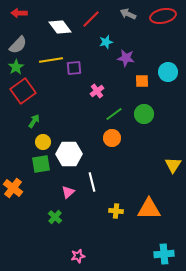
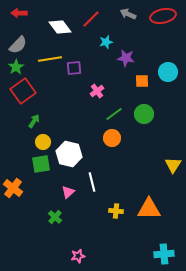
yellow line: moved 1 px left, 1 px up
white hexagon: rotated 15 degrees clockwise
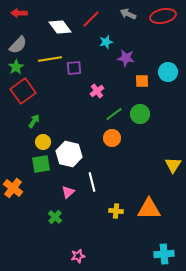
green circle: moved 4 px left
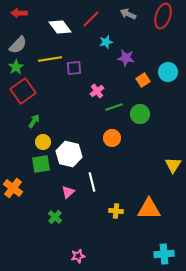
red ellipse: rotated 60 degrees counterclockwise
orange square: moved 1 px right, 1 px up; rotated 32 degrees counterclockwise
green line: moved 7 px up; rotated 18 degrees clockwise
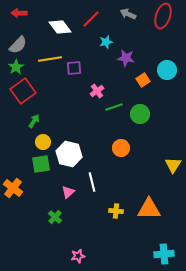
cyan circle: moved 1 px left, 2 px up
orange circle: moved 9 px right, 10 px down
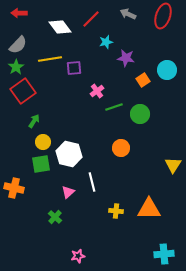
orange cross: moved 1 px right; rotated 24 degrees counterclockwise
